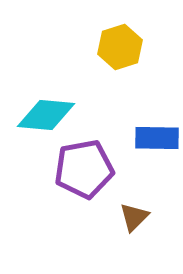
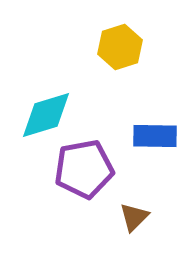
cyan diamond: rotated 22 degrees counterclockwise
blue rectangle: moved 2 px left, 2 px up
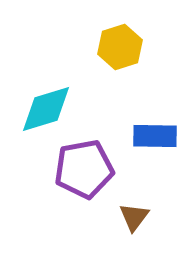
cyan diamond: moved 6 px up
brown triangle: rotated 8 degrees counterclockwise
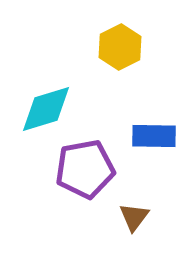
yellow hexagon: rotated 9 degrees counterclockwise
blue rectangle: moved 1 px left
purple pentagon: moved 1 px right
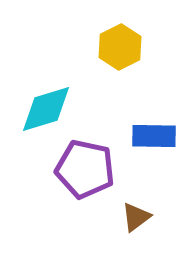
purple pentagon: rotated 22 degrees clockwise
brown triangle: moved 2 px right; rotated 16 degrees clockwise
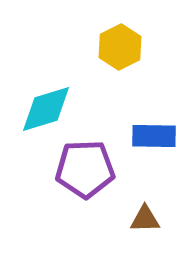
purple pentagon: rotated 14 degrees counterclockwise
brown triangle: moved 9 px right, 2 px down; rotated 36 degrees clockwise
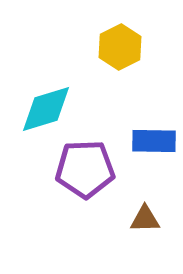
blue rectangle: moved 5 px down
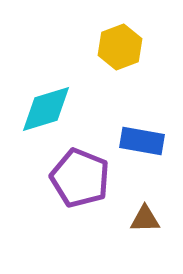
yellow hexagon: rotated 6 degrees clockwise
blue rectangle: moved 12 px left; rotated 9 degrees clockwise
purple pentagon: moved 5 px left, 9 px down; rotated 24 degrees clockwise
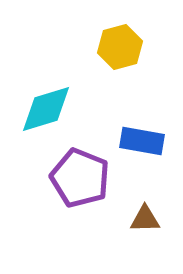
yellow hexagon: rotated 6 degrees clockwise
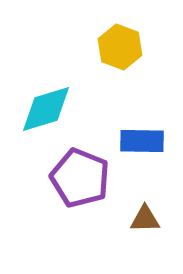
yellow hexagon: rotated 24 degrees counterclockwise
blue rectangle: rotated 9 degrees counterclockwise
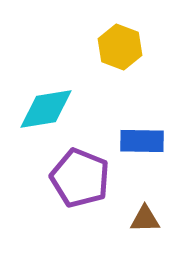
cyan diamond: rotated 8 degrees clockwise
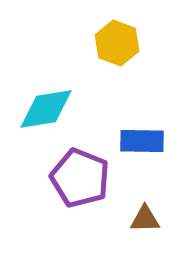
yellow hexagon: moved 3 px left, 4 px up
